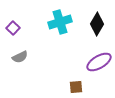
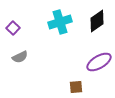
black diamond: moved 3 px up; rotated 25 degrees clockwise
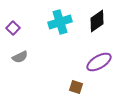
brown square: rotated 24 degrees clockwise
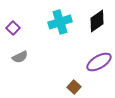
brown square: moved 2 px left; rotated 24 degrees clockwise
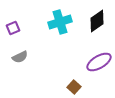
purple square: rotated 24 degrees clockwise
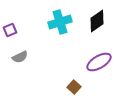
purple square: moved 3 px left, 2 px down
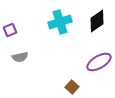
gray semicircle: rotated 14 degrees clockwise
brown square: moved 2 px left
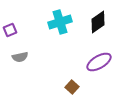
black diamond: moved 1 px right, 1 px down
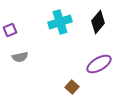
black diamond: rotated 15 degrees counterclockwise
purple ellipse: moved 2 px down
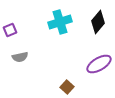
brown square: moved 5 px left
